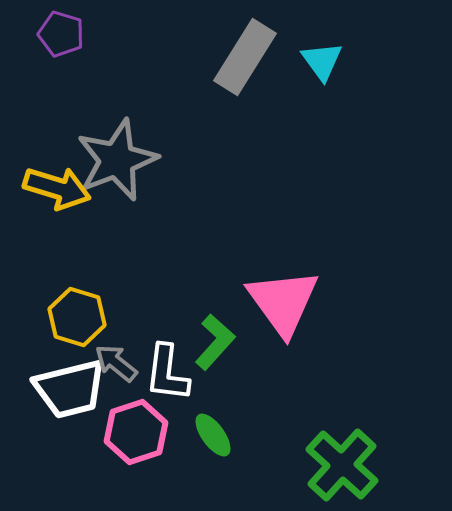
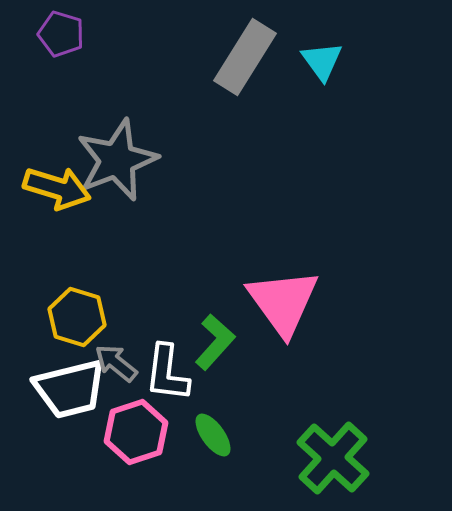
green cross: moved 9 px left, 7 px up
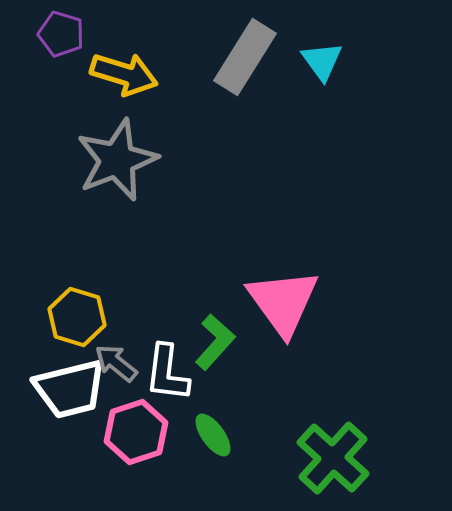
yellow arrow: moved 67 px right, 114 px up
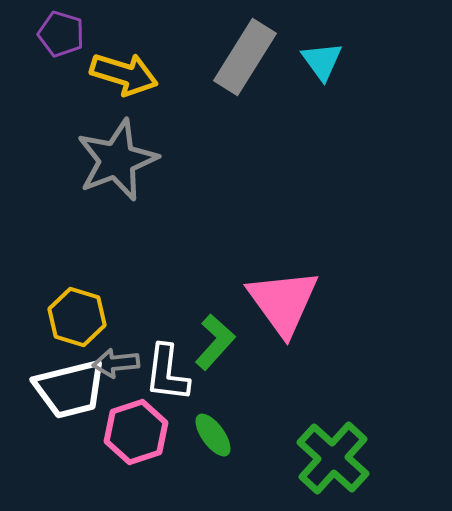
gray arrow: rotated 45 degrees counterclockwise
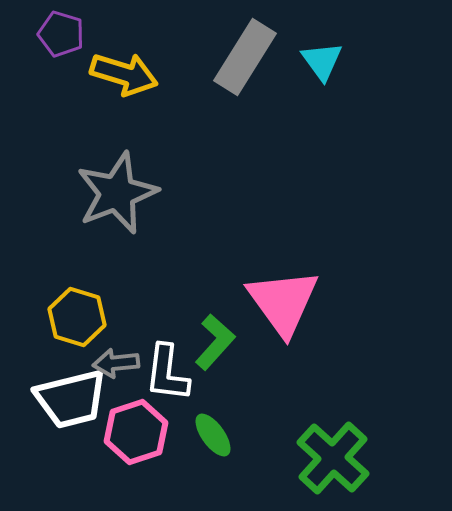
gray star: moved 33 px down
white trapezoid: moved 1 px right, 10 px down
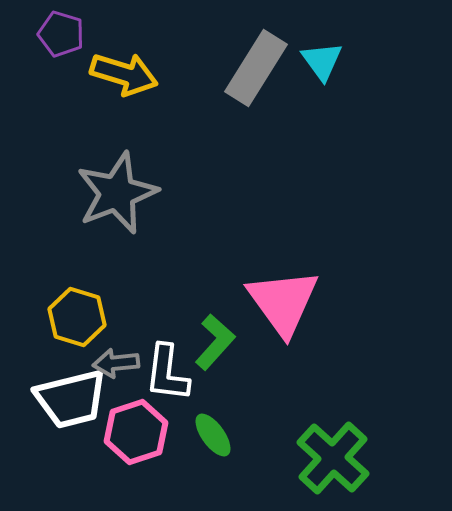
gray rectangle: moved 11 px right, 11 px down
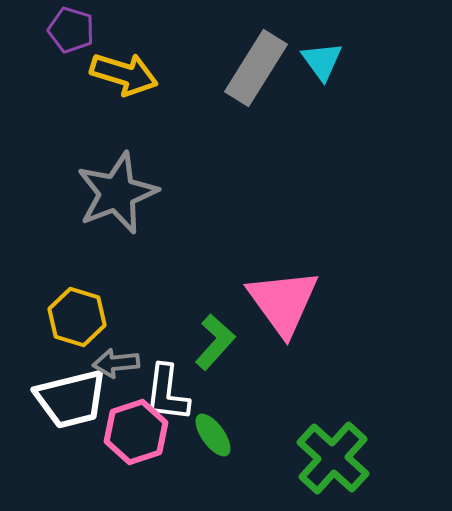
purple pentagon: moved 10 px right, 4 px up
white L-shape: moved 20 px down
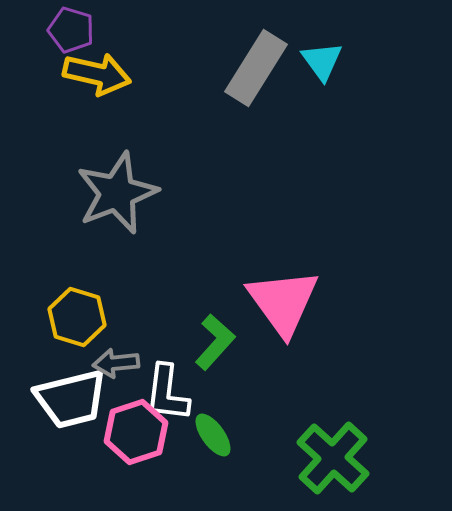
yellow arrow: moved 27 px left; rotated 4 degrees counterclockwise
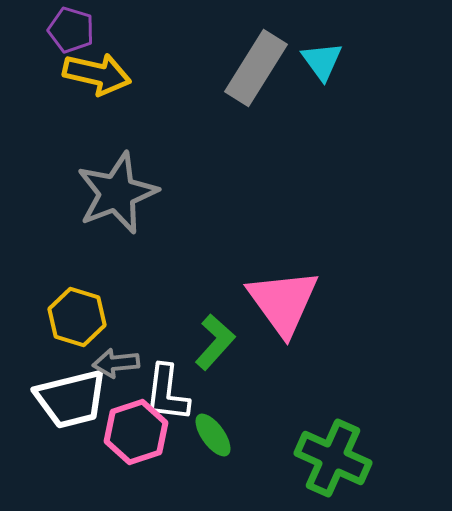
green cross: rotated 18 degrees counterclockwise
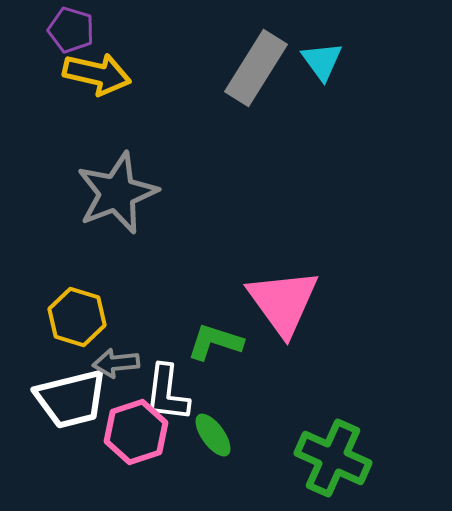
green L-shape: rotated 114 degrees counterclockwise
